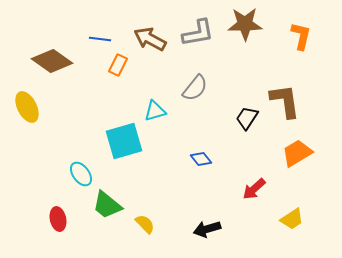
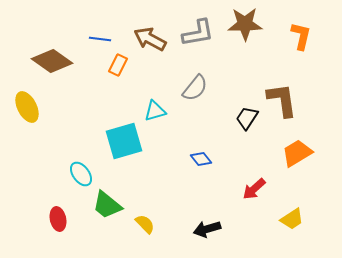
brown L-shape: moved 3 px left, 1 px up
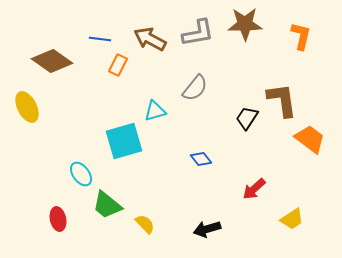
orange trapezoid: moved 13 px right, 14 px up; rotated 68 degrees clockwise
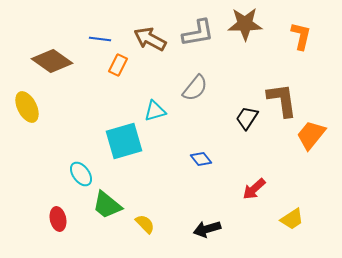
orange trapezoid: moved 1 px right, 4 px up; rotated 88 degrees counterclockwise
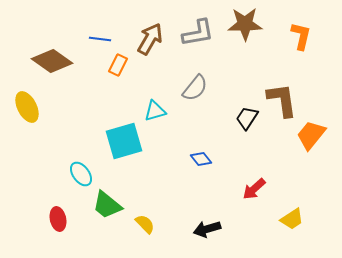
brown arrow: rotated 92 degrees clockwise
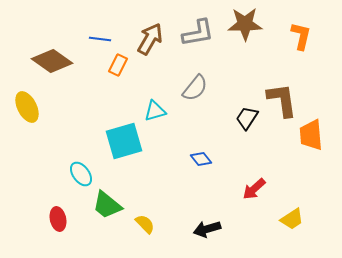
orange trapezoid: rotated 44 degrees counterclockwise
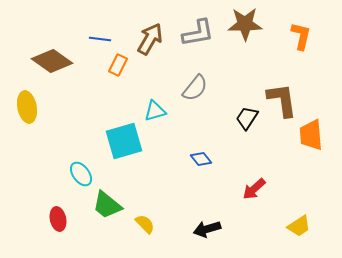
yellow ellipse: rotated 16 degrees clockwise
yellow trapezoid: moved 7 px right, 7 px down
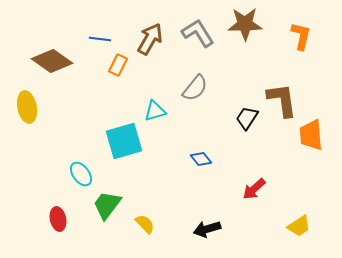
gray L-shape: rotated 112 degrees counterclockwise
green trapezoid: rotated 88 degrees clockwise
